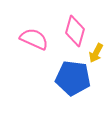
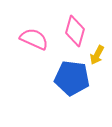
yellow arrow: moved 1 px right, 2 px down
blue pentagon: moved 1 px left
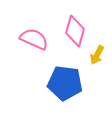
blue pentagon: moved 7 px left, 5 px down
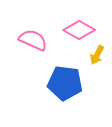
pink diamond: moved 4 px right, 1 px up; rotated 76 degrees counterclockwise
pink semicircle: moved 1 px left, 1 px down
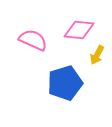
pink diamond: rotated 24 degrees counterclockwise
blue pentagon: rotated 24 degrees counterclockwise
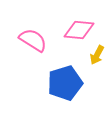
pink semicircle: rotated 8 degrees clockwise
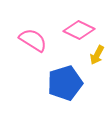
pink diamond: rotated 20 degrees clockwise
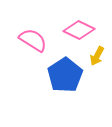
yellow arrow: moved 1 px down
blue pentagon: moved 8 px up; rotated 16 degrees counterclockwise
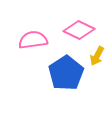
pink semicircle: rotated 40 degrees counterclockwise
blue pentagon: moved 1 px right, 2 px up
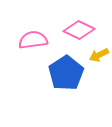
yellow arrow: moved 2 px right, 1 px up; rotated 36 degrees clockwise
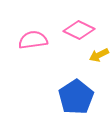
blue pentagon: moved 10 px right, 24 px down
